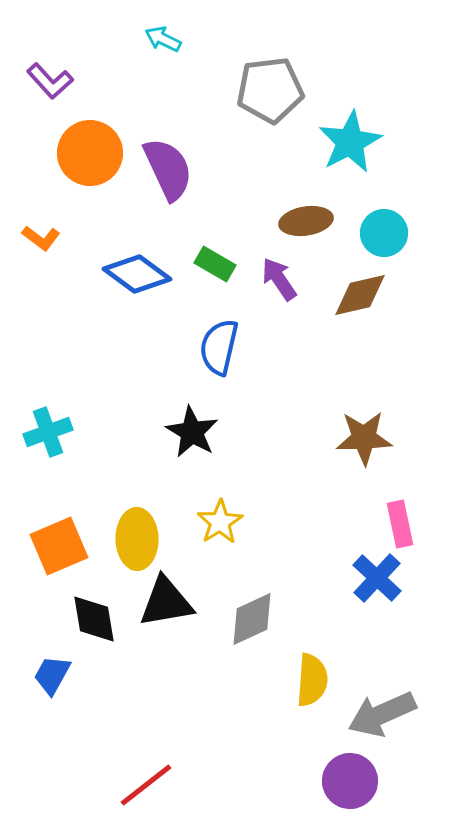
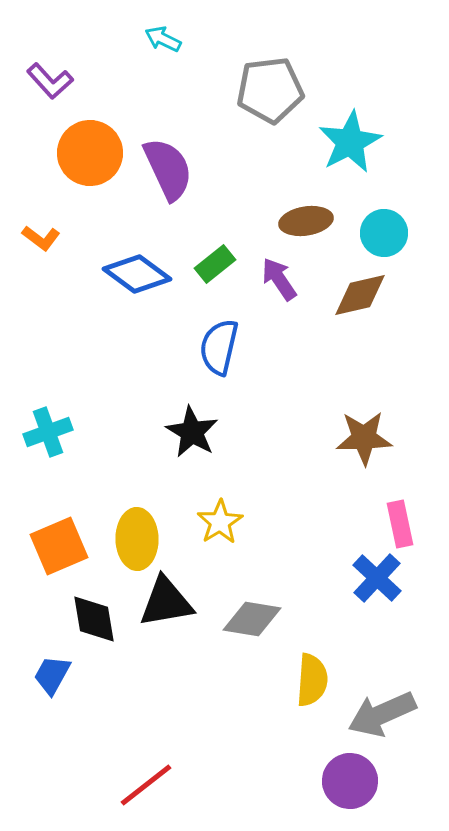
green rectangle: rotated 69 degrees counterclockwise
gray diamond: rotated 34 degrees clockwise
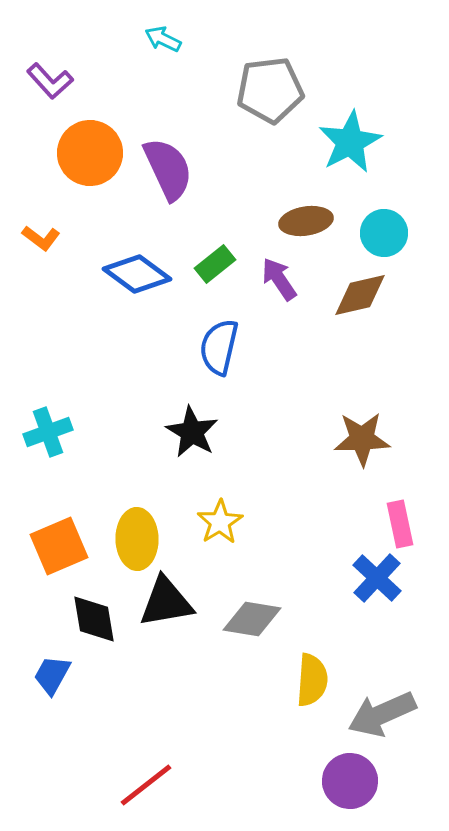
brown star: moved 2 px left, 1 px down
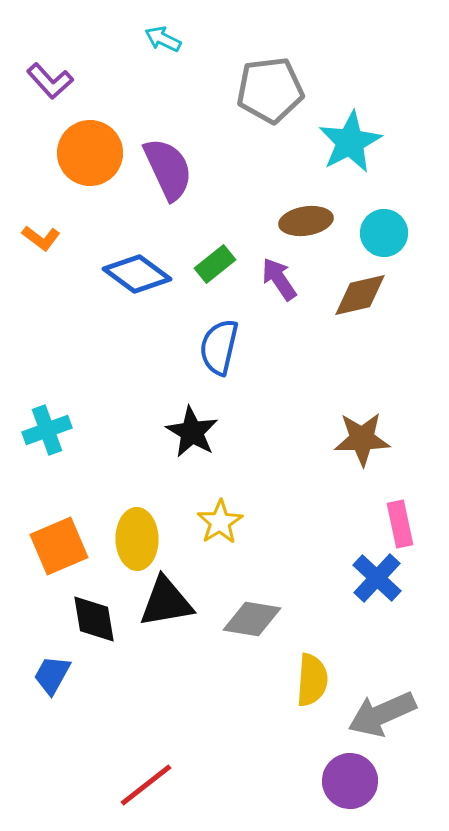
cyan cross: moved 1 px left, 2 px up
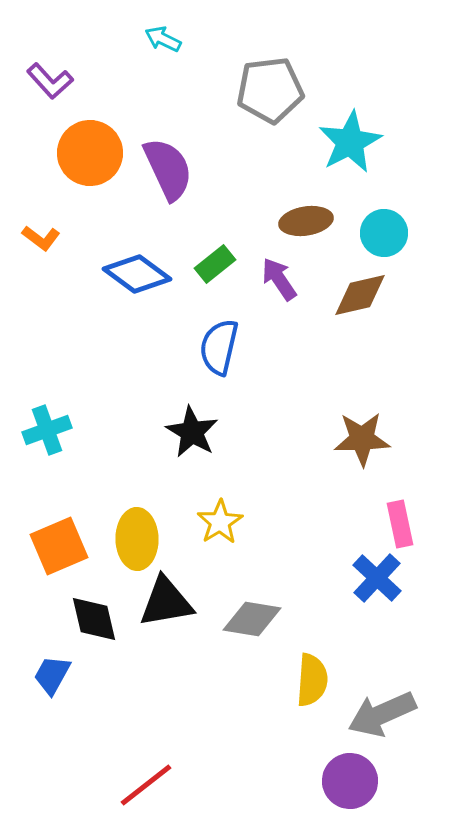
black diamond: rotated 4 degrees counterclockwise
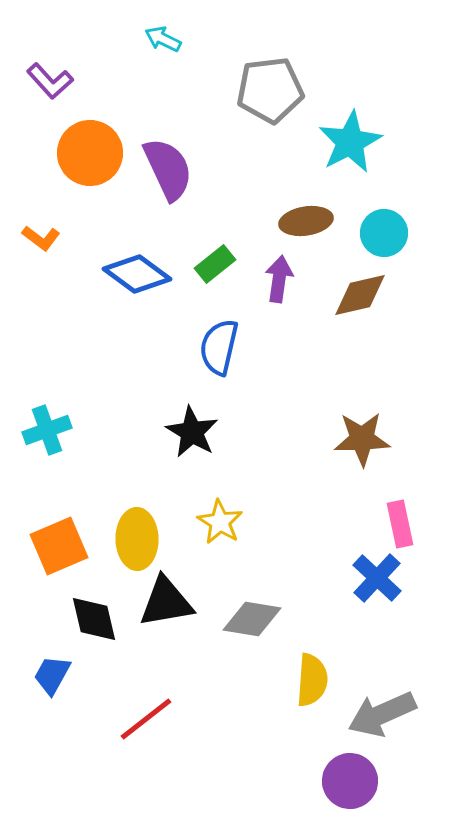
purple arrow: rotated 42 degrees clockwise
yellow star: rotated 9 degrees counterclockwise
red line: moved 66 px up
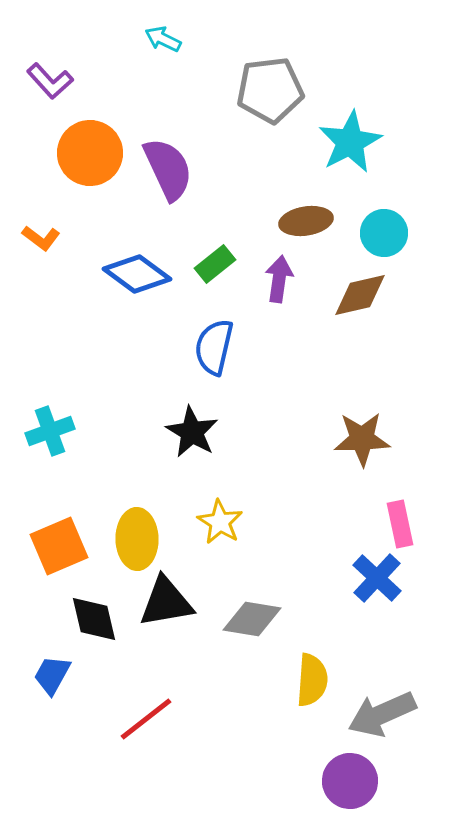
blue semicircle: moved 5 px left
cyan cross: moved 3 px right, 1 px down
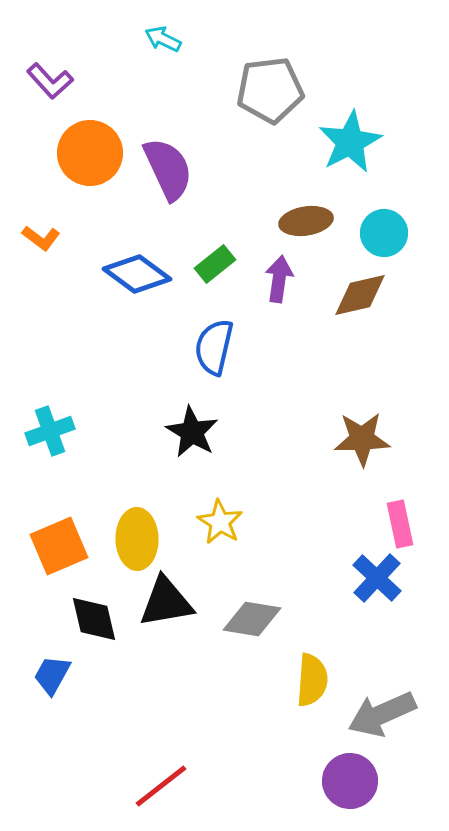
red line: moved 15 px right, 67 px down
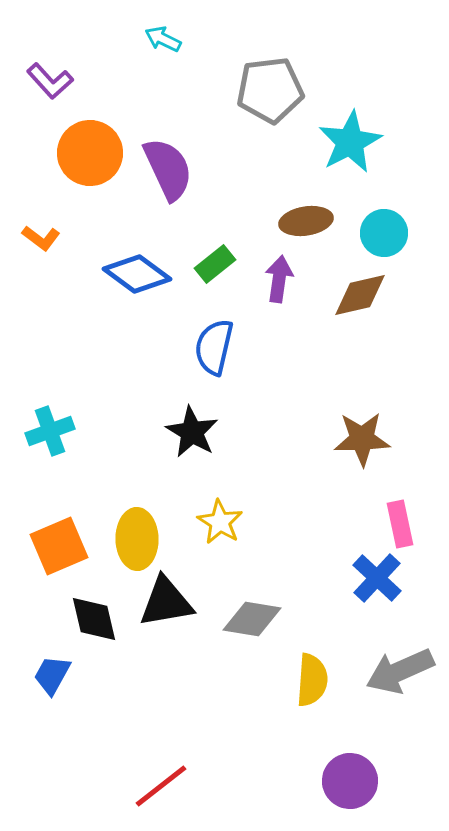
gray arrow: moved 18 px right, 43 px up
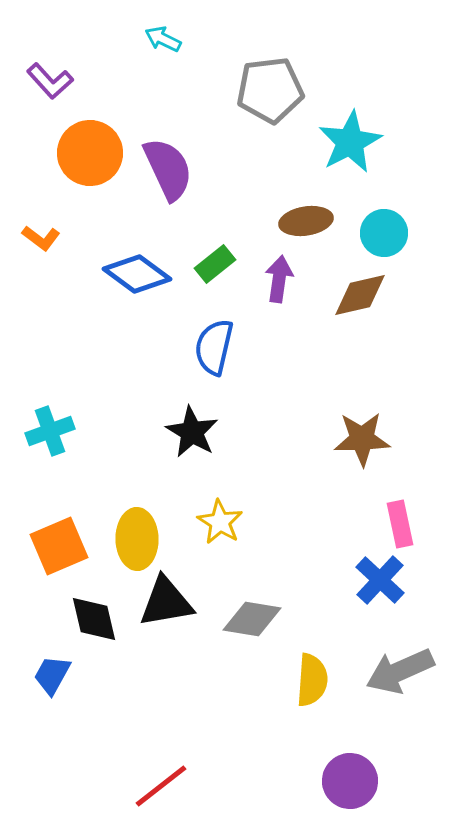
blue cross: moved 3 px right, 2 px down
